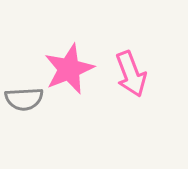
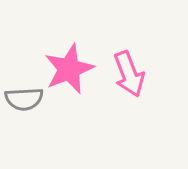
pink arrow: moved 2 px left
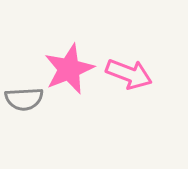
pink arrow: rotated 48 degrees counterclockwise
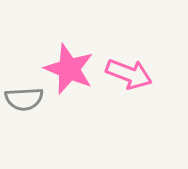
pink star: rotated 27 degrees counterclockwise
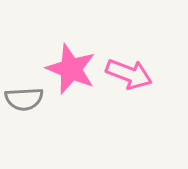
pink star: moved 2 px right
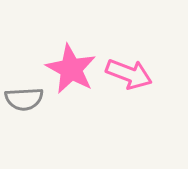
pink star: rotated 6 degrees clockwise
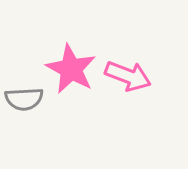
pink arrow: moved 1 px left, 2 px down
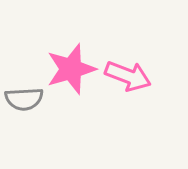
pink star: rotated 27 degrees clockwise
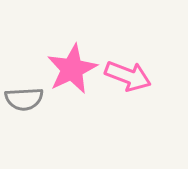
pink star: moved 1 px right; rotated 9 degrees counterclockwise
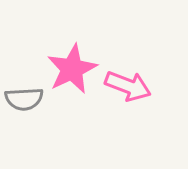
pink arrow: moved 10 px down
